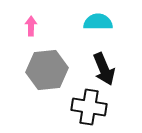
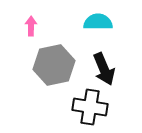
gray hexagon: moved 7 px right, 5 px up; rotated 6 degrees counterclockwise
black cross: moved 1 px right
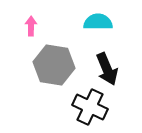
gray hexagon: rotated 21 degrees clockwise
black arrow: moved 3 px right
black cross: rotated 16 degrees clockwise
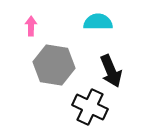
black arrow: moved 4 px right, 2 px down
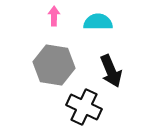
pink arrow: moved 23 px right, 10 px up
black cross: moved 6 px left
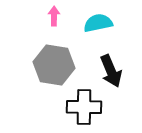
cyan semicircle: moved 1 px down; rotated 12 degrees counterclockwise
black cross: rotated 24 degrees counterclockwise
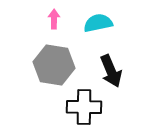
pink arrow: moved 3 px down
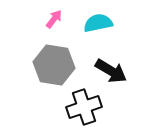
pink arrow: rotated 36 degrees clockwise
black arrow: rotated 36 degrees counterclockwise
black cross: rotated 20 degrees counterclockwise
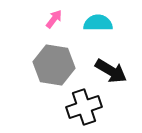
cyan semicircle: rotated 12 degrees clockwise
